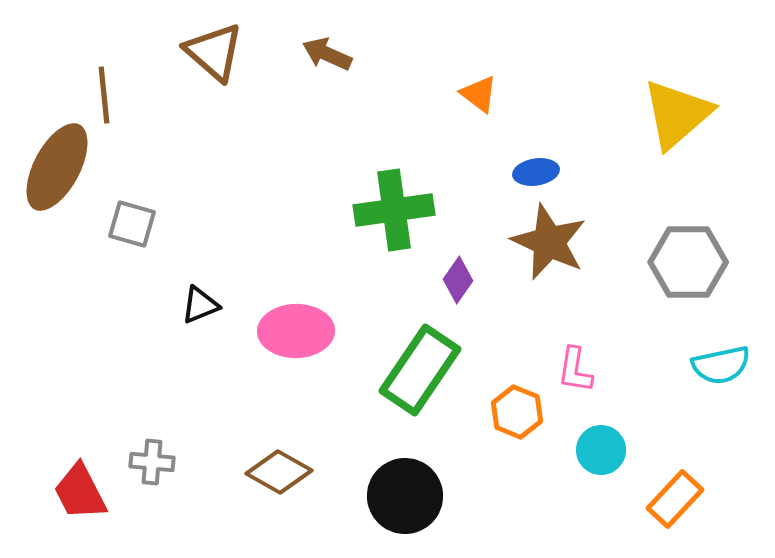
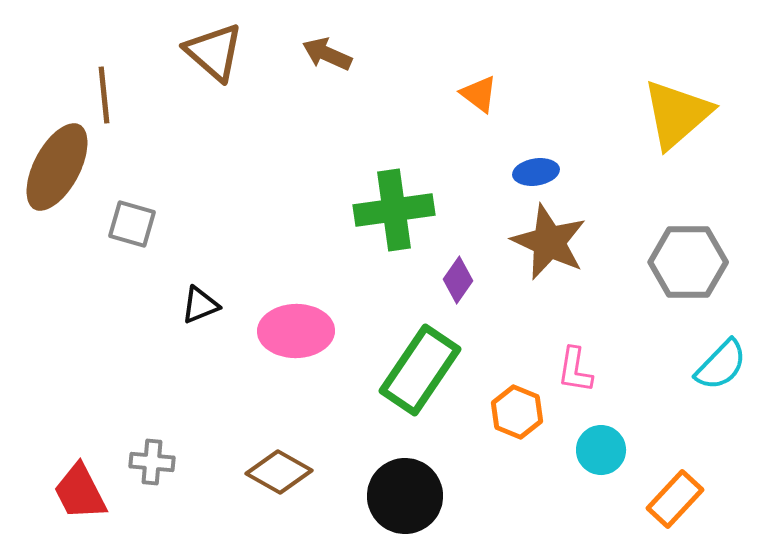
cyan semicircle: rotated 34 degrees counterclockwise
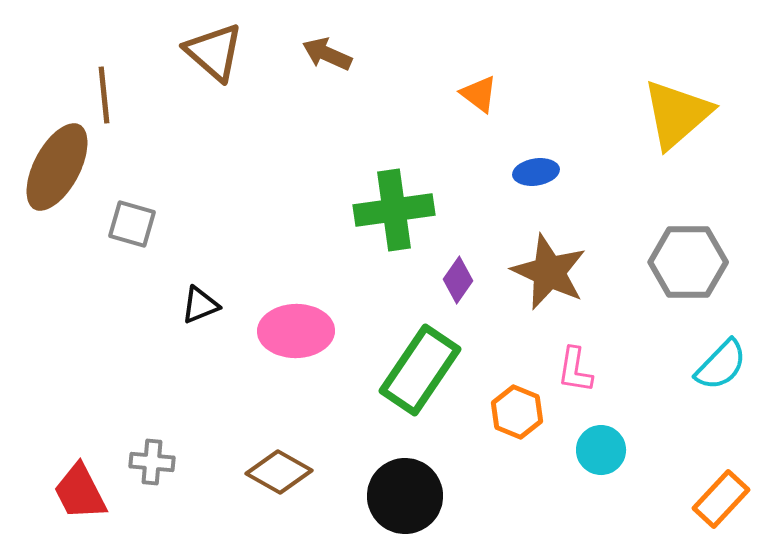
brown star: moved 30 px down
orange rectangle: moved 46 px right
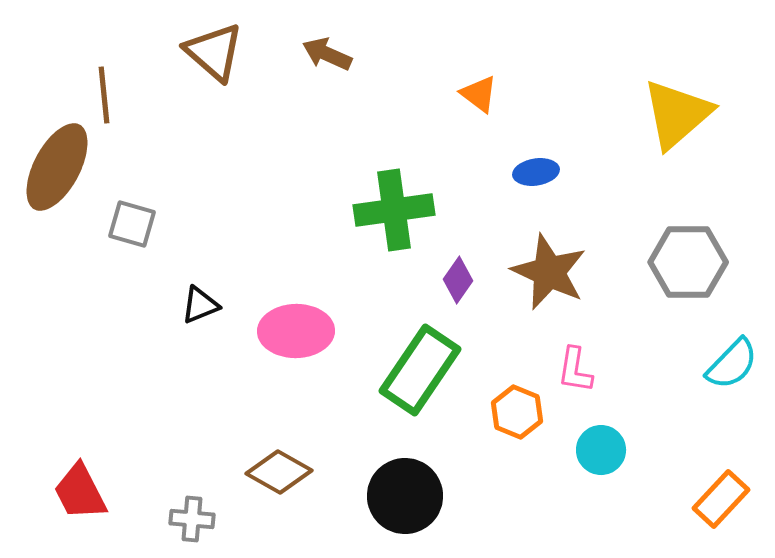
cyan semicircle: moved 11 px right, 1 px up
gray cross: moved 40 px right, 57 px down
